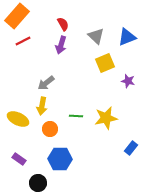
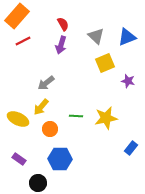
yellow arrow: moved 1 px left, 1 px down; rotated 30 degrees clockwise
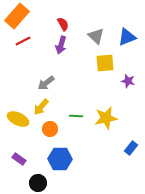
yellow square: rotated 18 degrees clockwise
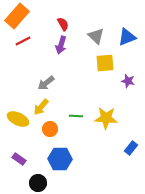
yellow star: rotated 15 degrees clockwise
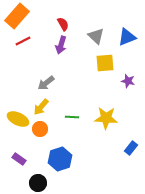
green line: moved 4 px left, 1 px down
orange circle: moved 10 px left
blue hexagon: rotated 20 degrees counterclockwise
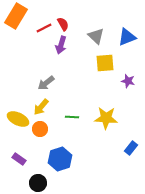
orange rectangle: moved 1 px left; rotated 10 degrees counterclockwise
red line: moved 21 px right, 13 px up
